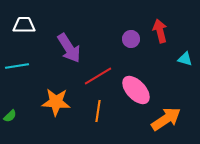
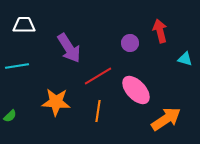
purple circle: moved 1 px left, 4 px down
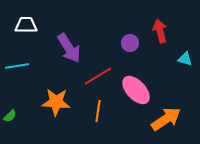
white trapezoid: moved 2 px right
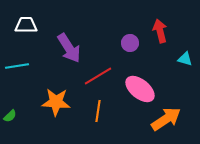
pink ellipse: moved 4 px right, 1 px up; rotated 8 degrees counterclockwise
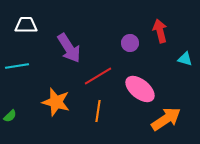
orange star: rotated 12 degrees clockwise
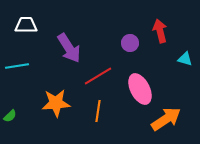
pink ellipse: rotated 24 degrees clockwise
orange star: moved 1 px down; rotated 20 degrees counterclockwise
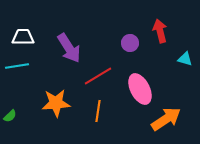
white trapezoid: moved 3 px left, 12 px down
